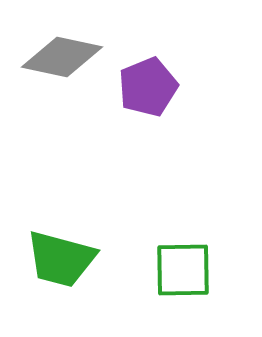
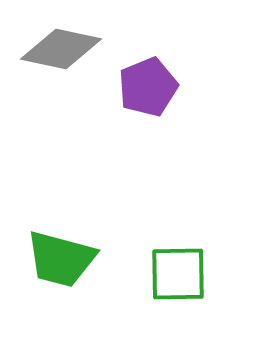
gray diamond: moved 1 px left, 8 px up
green square: moved 5 px left, 4 px down
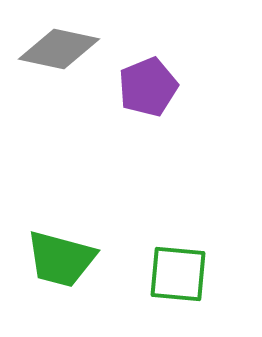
gray diamond: moved 2 px left
green square: rotated 6 degrees clockwise
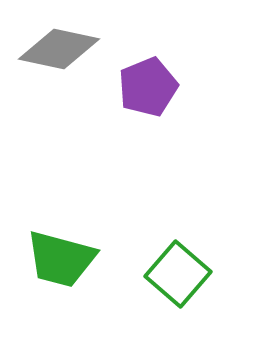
green square: rotated 36 degrees clockwise
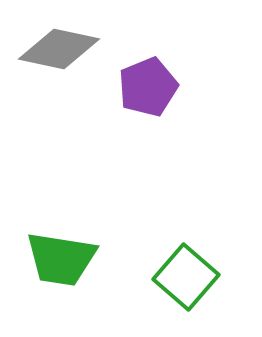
green trapezoid: rotated 6 degrees counterclockwise
green square: moved 8 px right, 3 px down
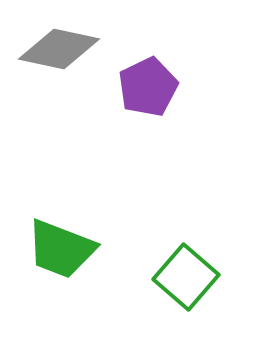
purple pentagon: rotated 4 degrees counterclockwise
green trapezoid: moved 10 px up; rotated 12 degrees clockwise
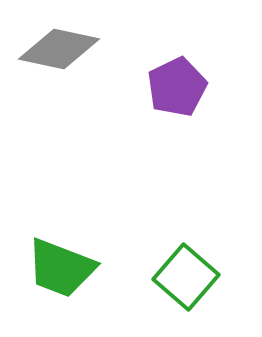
purple pentagon: moved 29 px right
green trapezoid: moved 19 px down
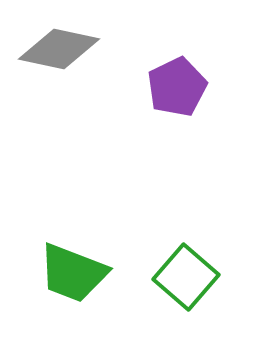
green trapezoid: moved 12 px right, 5 px down
